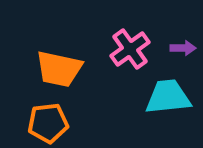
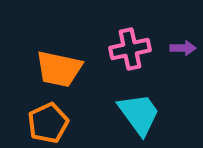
pink cross: rotated 24 degrees clockwise
cyan trapezoid: moved 29 px left, 17 px down; rotated 60 degrees clockwise
orange pentagon: rotated 18 degrees counterclockwise
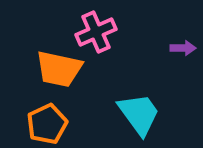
pink cross: moved 34 px left, 17 px up; rotated 12 degrees counterclockwise
orange pentagon: moved 1 px left, 1 px down
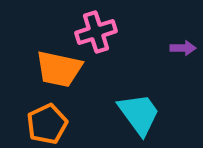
pink cross: rotated 6 degrees clockwise
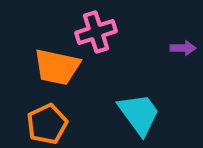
orange trapezoid: moved 2 px left, 2 px up
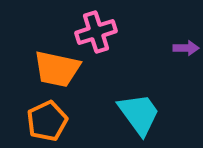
purple arrow: moved 3 px right
orange trapezoid: moved 2 px down
orange pentagon: moved 3 px up
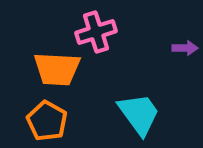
purple arrow: moved 1 px left
orange trapezoid: rotated 9 degrees counterclockwise
orange pentagon: rotated 18 degrees counterclockwise
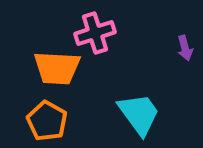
pink cross: moved 1 px left, 1 px down
purple arrow: rotated 75 degrees clockwise
orange trapezoid: moved 1 px up
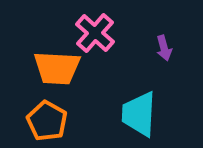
pink cross: rotated 30 degrees counterclockwise
purple arrow: moved 21 px left
cyan trapezoid: rotated 141 degrees counterclockwise
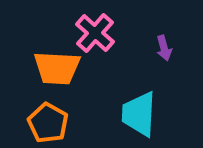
orange pentagon: moved 1 px right, 2 px down
